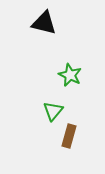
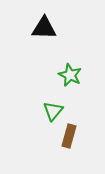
black triangle: moved 5 px down; rotated 12 degrees counterclockwise
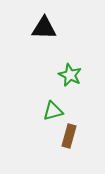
green triangle: rotated 35 degrees clockwise
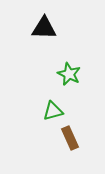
green star: moved 1 px left, 1 px up
brown rectangle: moved 1 px right, 2 px down; rotated 40 degrees counterclockwise
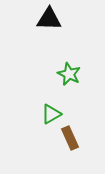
black triangle: moved 5 px right, 9 px up
green triangle: moved 2 px left, 3 px down; rotated 15 degrees counterclockwise
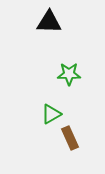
black triangle: moved 3 px down
green star: rotated 25 degrees counterclockwise
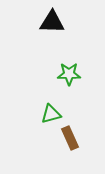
black triangle: moved 3 px right
green triangle: rotated 15 degrees clockwise
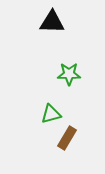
brown rectangle: moved 3 px left; rotated 55 degrees clockwise
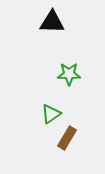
green triangle: rotated 20 degrees counterclockwise
